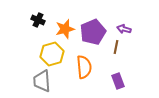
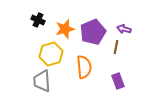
yellow hexagon: moved 1 px left
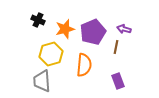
orange semicircle: moved 2 px up; rotated 10 degrees clockwise
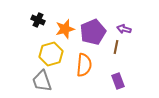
gray trapezoid: rotated 15 degrees counterclockwise
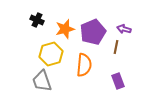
black cross: moved 1 px left
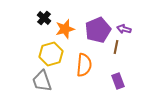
black cross: moved 7 px right, 2 px up; rotated 16 degrees clockwise
purple pentagon: moved 5 px right, 2 px up
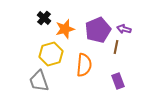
gray trapezoid: moved 3 px left
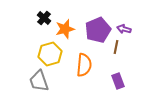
yellow hexagon: moved 1 px left
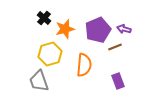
brown line: moved 1 px left; rotated 56 degrees clockwise
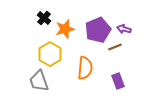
yellow hexagon: rotated 15 degrees counterclockwise
orange semicircle: moved 1 px right, 3 px down
